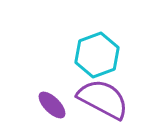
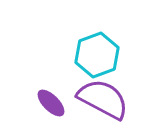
purple ellipse: moved 1 px left, 2 px up
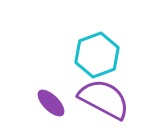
purple semicircle: moved 1 px right
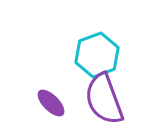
purple semicircle: rotated 138 degrees counterclockwise
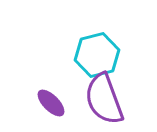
cyan hexagon: rotated 6 degrees clockwise
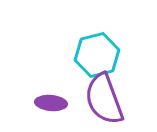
purple ellipse: rotated 40 degrees counterclockwise
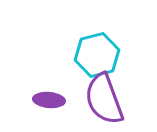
purple ellipse: moved 2 px left, 3 px up
